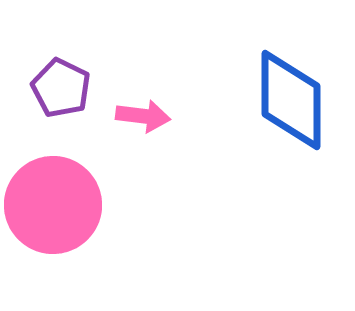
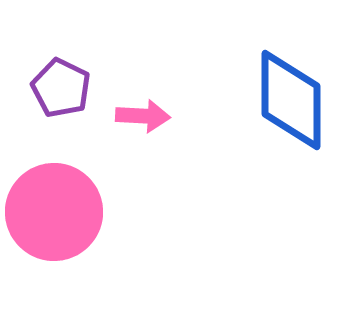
pink arrow: rotated 4 degrees counterclockwise
pink circle: moved 1 px right, 7 px down
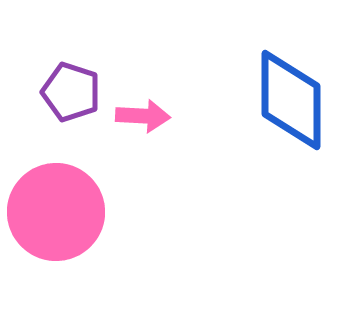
purple pentagon: moved 10 px right, 4 px down; rotated 8 degrees counterclockwise
pink circle: moved 2 px right
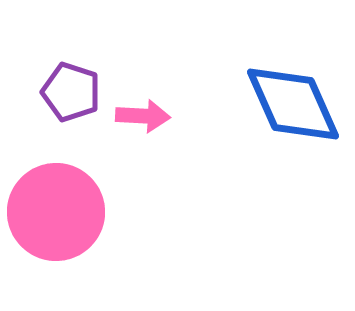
blue diamond: moved 2 px right, 4 px down; rotated 24 degrees counterclockwise
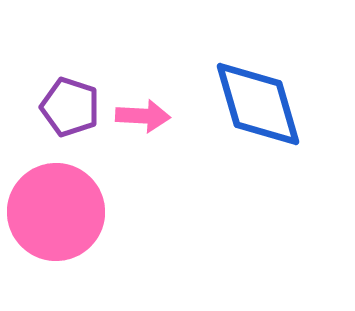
purple pentagon: moved 1 px left, 15 px down
blue diamond: moved 35 px left; rotated 8 degrees clockwise
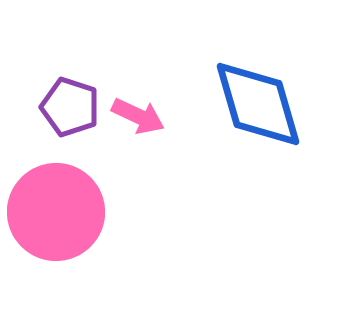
pink arrow: moved 5 px left; rotated 22 degrees clockwise
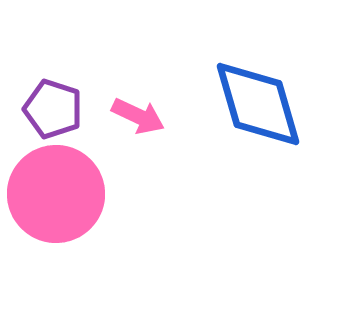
purple pentagon: moved 17 px left, 2 px down
pink circle: moved 18 px up
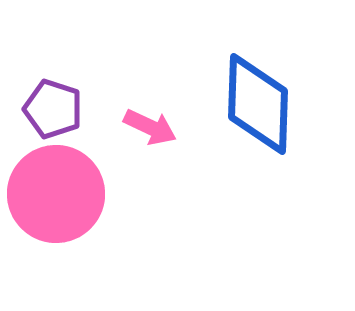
blue diamond: rotated 18 degrees clockwise
pink arrow: moved 12 px right, 11 px down
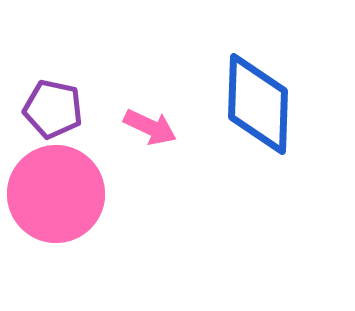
purple pentagon: rotated 6 degrees counterclockwise
